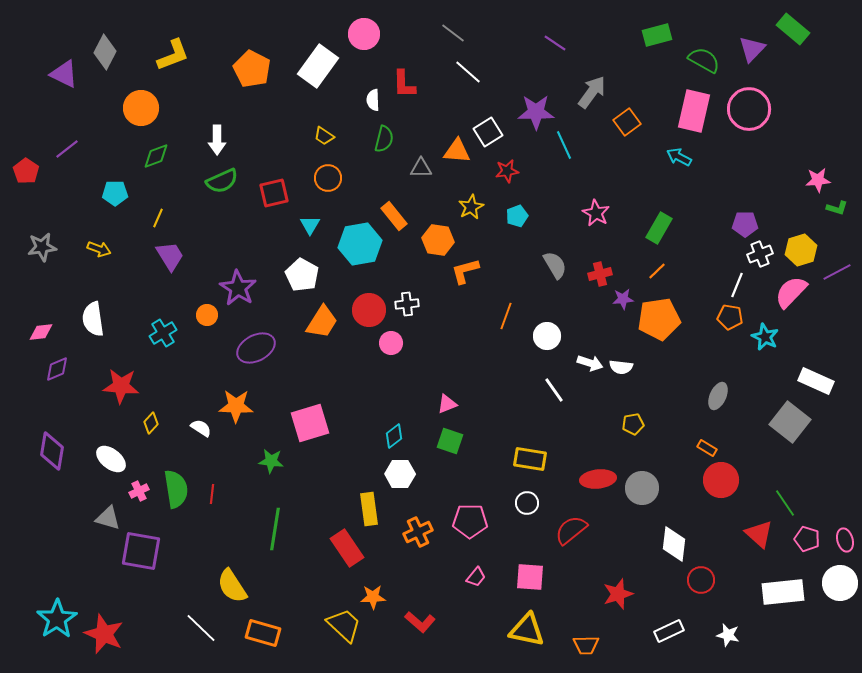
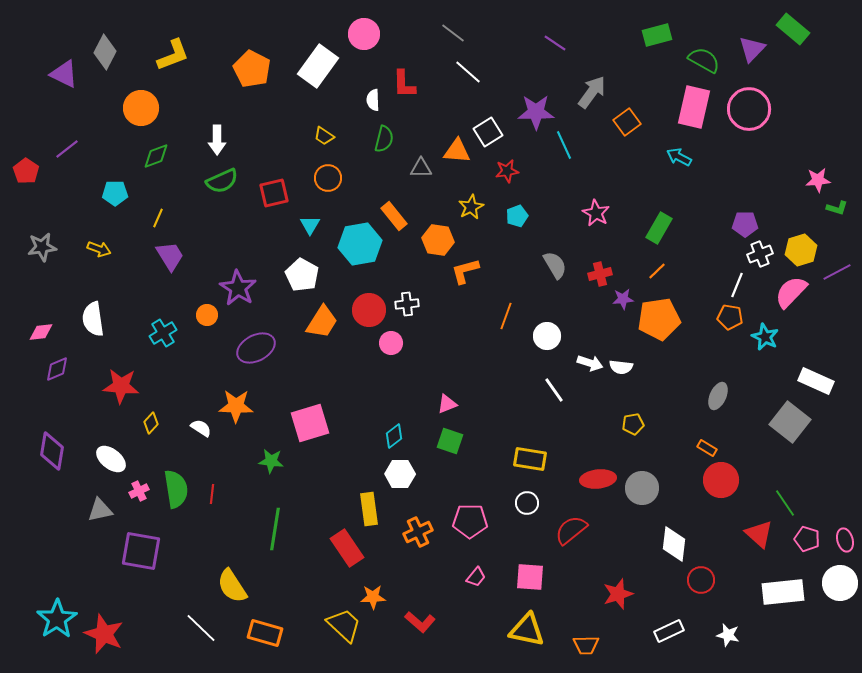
pink rectangle at (694, 111): moved 4 px up
gray triangle at (108, 518): moved 8 px left, 8 px up; rotated 28 degrees counterclockwise
orange rectangle at (263, 633): moved 2 px right
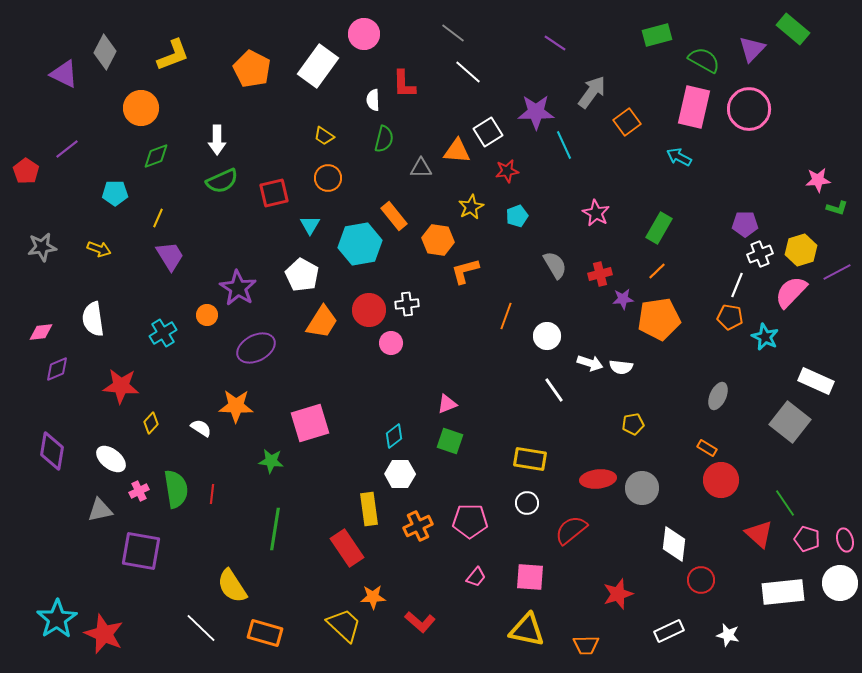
orange cross at (418, 532): moved 6 px up
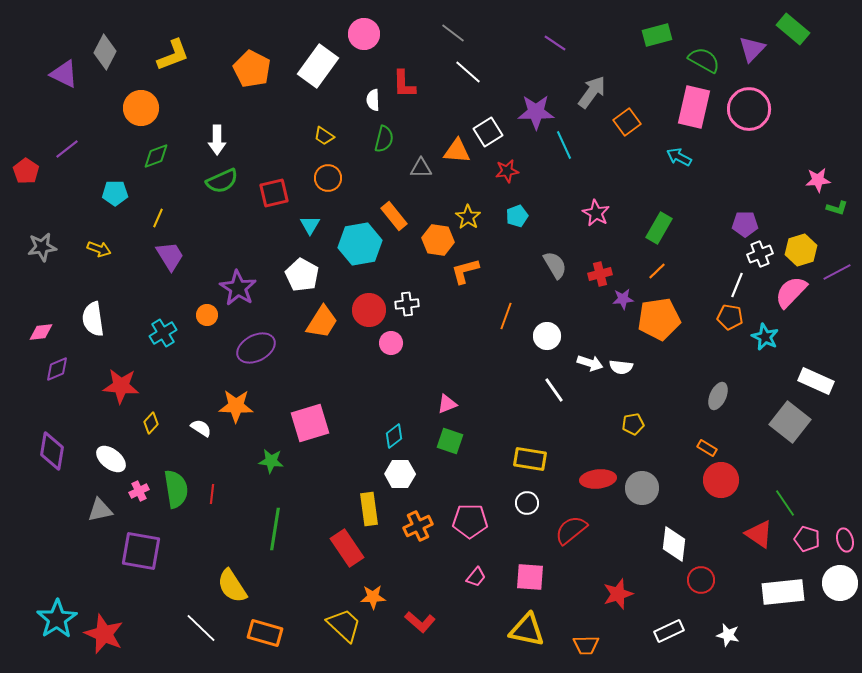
yellow star at (471, 207): moved 3 px left, 10 px down; rotated 10 degrees counterclockwise
red triangle at (759, 534): rotated 8 degrees counterclockwise
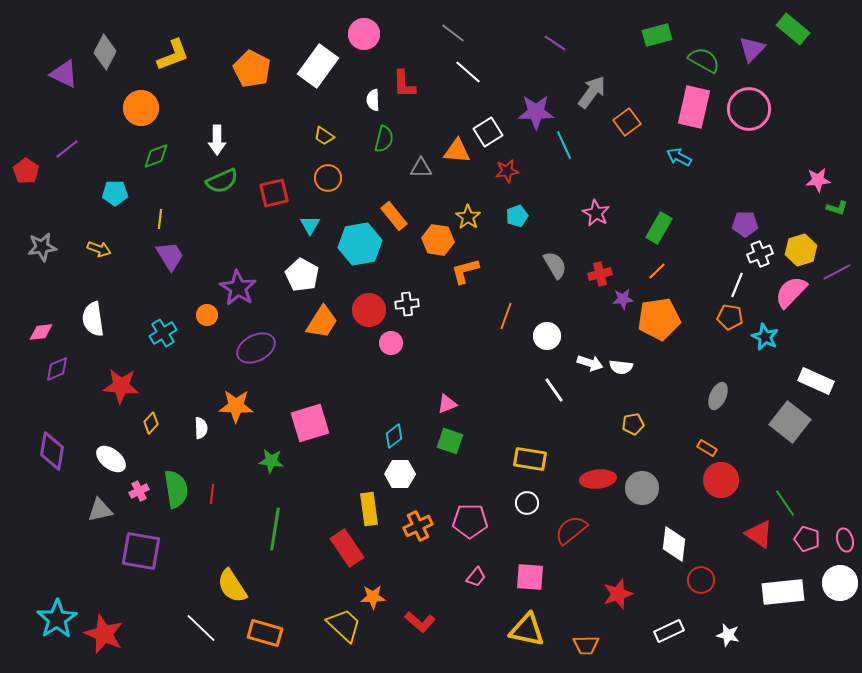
yellow line at (158, 218): moved 2 px right, 1 px down; rotated 18 degrees counterclockwise
white semicircle at (201, 428): rotated 55 degrees clockwise
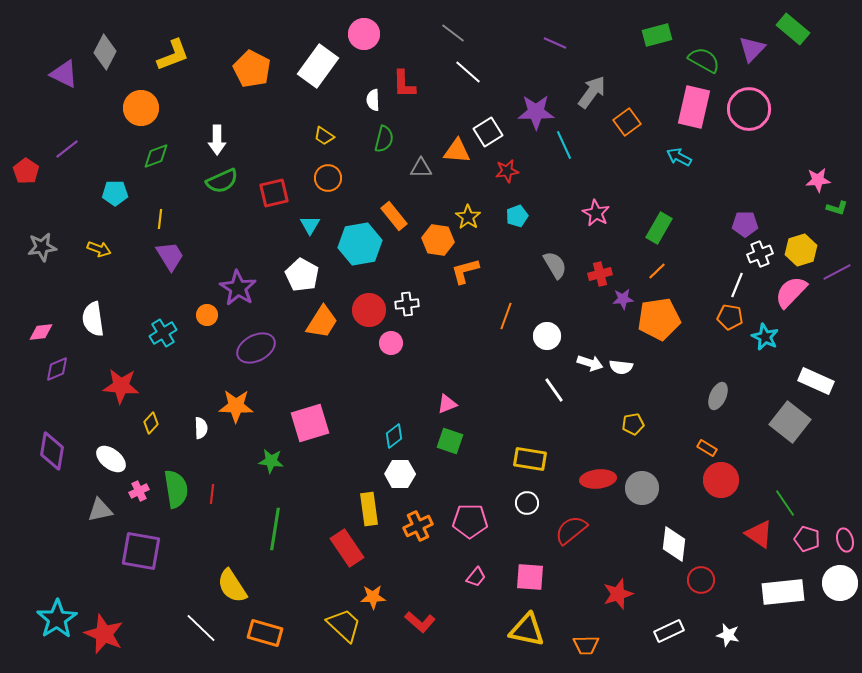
purple line at (555, 43): rotated 10 degrees counterclockwise
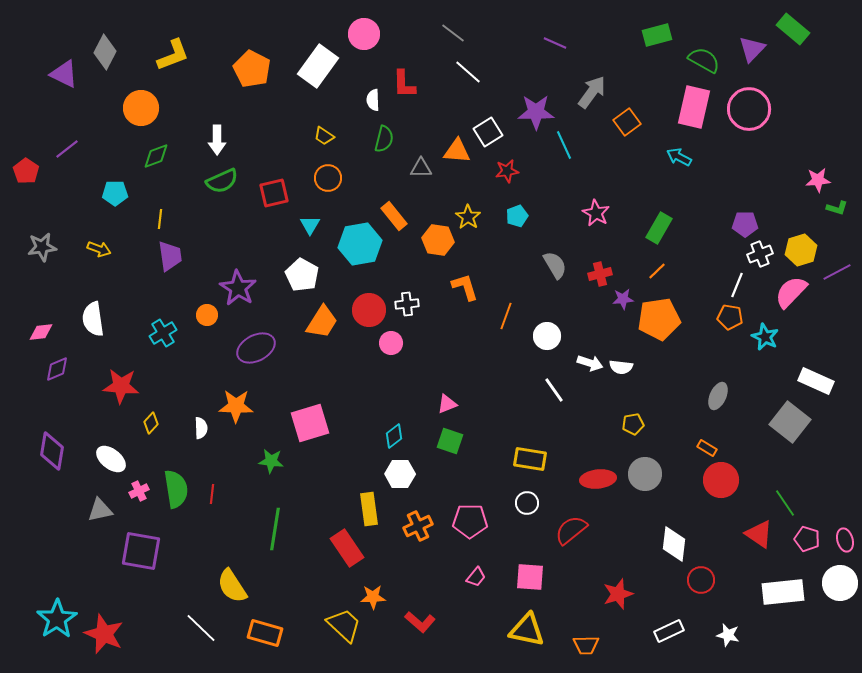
purple trapezoid at (170, 256): rotated 24 degrees clockwise
orange L-shape at (465, 271): moved 16 px down; rotated 88 degrees clockwise
gray circle at (642, 488): moved 3 px right, 14 px up
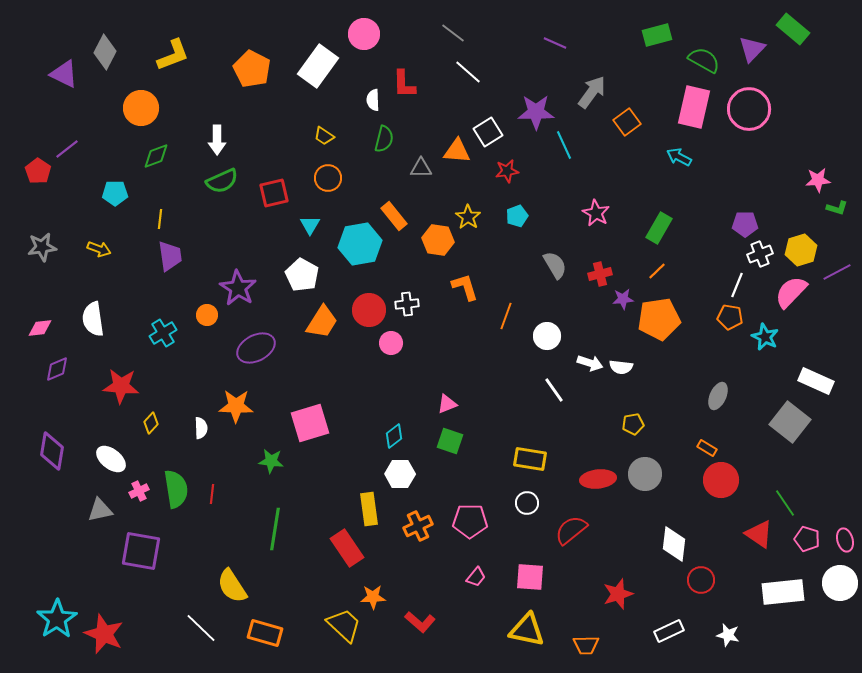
red pentagon at (26, 171): moved 12 px right
pink diamond at (41, 332): moved 1 px left, 4 px up
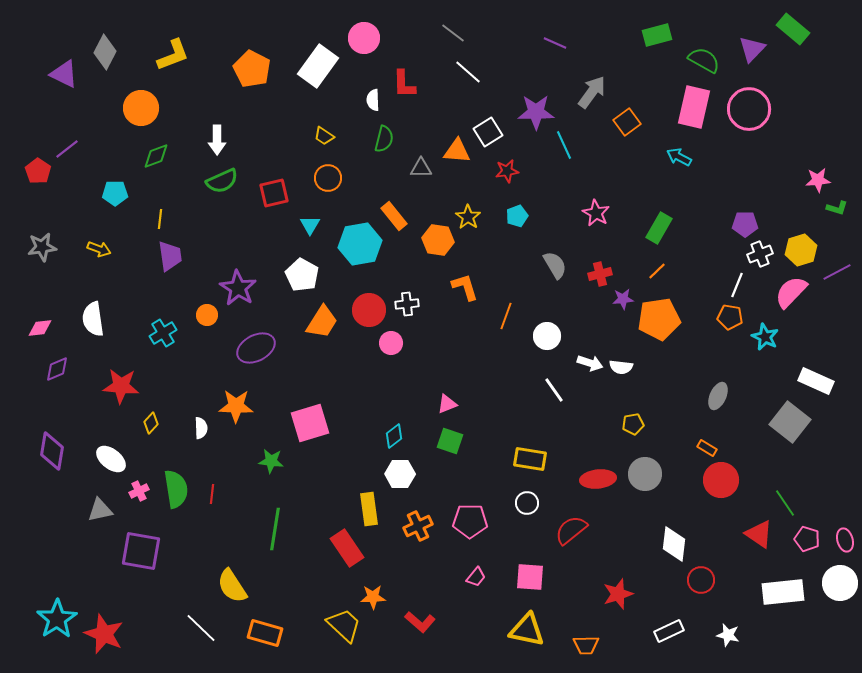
pink circle at (364, 34): moved 4 px down
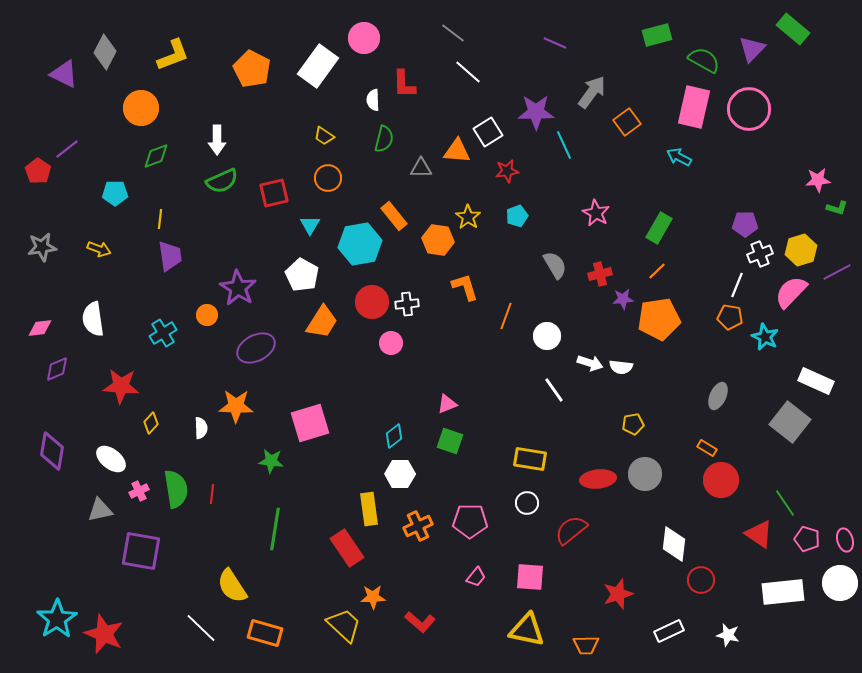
red circle at (369, 310): moved 3 px right, 8 px up
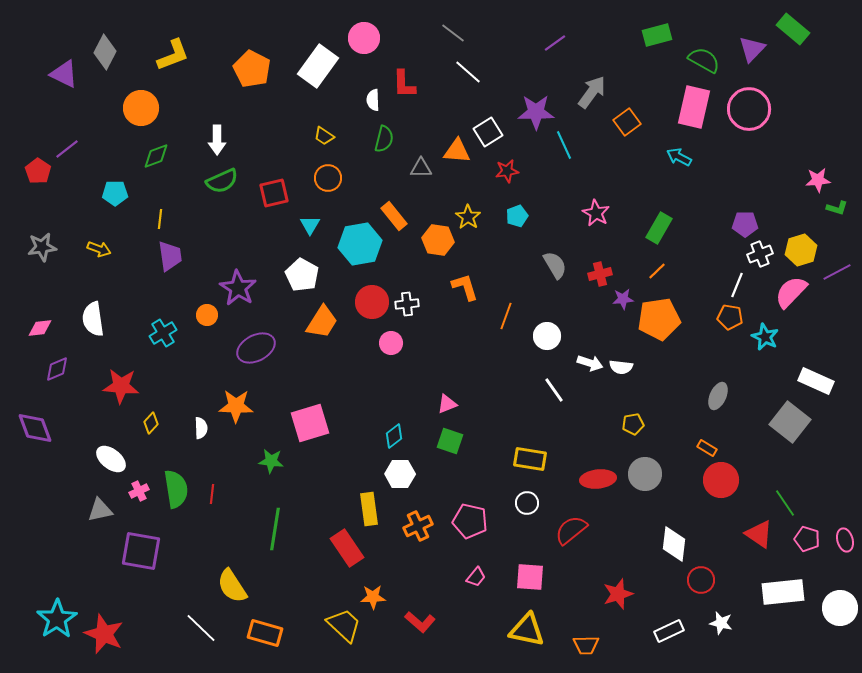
purple line at (555, 43): rotated 60 degrees counterclockwise
purple diamond at (52, 451): moved 17 px left, 23 px up; rotated 30 degrees counterclockwise
pink pentagon at (470, 521): rotated 12 degrees clockwise
white circle at (840, 583): moved 25 px down
white star at (728, 635): moved 7 px left, 12 px up
